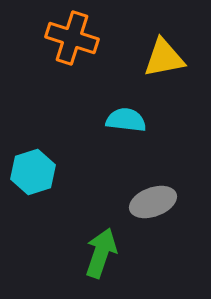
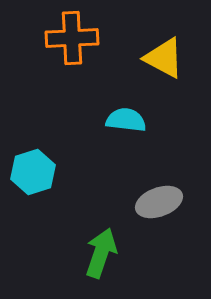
orange cross: rotated 21 degrees counterclockwise
yellow triangle: rotated 39 degrees clockwise
gray ellipse: moved 6 px right
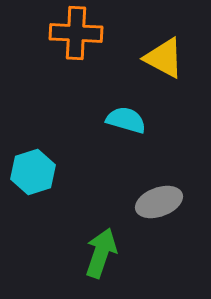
orange cross: moved 4 px right, 5 px up; rotated 6 degrees clockwise
cyan semicircle: rotated 9 degrees clockwise
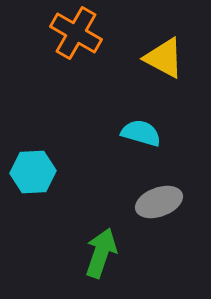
orange cross: rotated 27 degrees clockwise
cyan semicircle: moved 15 px right, 13 px down
cyan hexagon: rotated 15 degrees clockwise
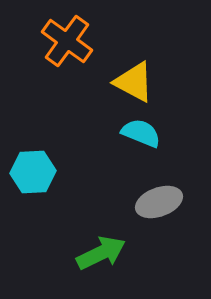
orange cross: moved 9 px left, 8 px down; rotated 6 degrees clockwise
yellow triangle: moved 30 px left, 24 px down
cyan semicircle: rotated 6 degrees clockwise
green arrow: rotated 45 degrees clockwise
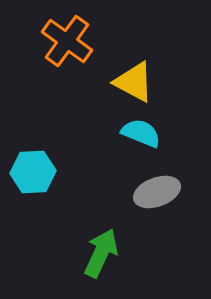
gray ellipse: moved 2 px left, 10 px up
green arrow: rotated 39 degrees counterclockwise
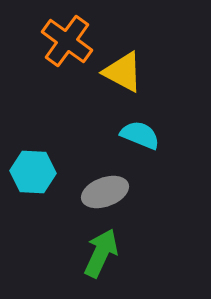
yellow triangle: moved 11 px left, 10 px up
cyan semicircle: moved 1 px left, 2 px down
cyan hexagon: rotated 6 degrees clockwise
gray ellipse: moved 52 px left
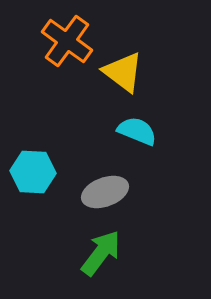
yellow triangle: rotated 9 degrees clockwise
cyan semicircle: moved 3 px left, 4 px up
green arrow: rotated 12 degrees clockwise
